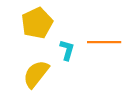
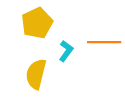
cyan L-shape: moved 1 px left, 1 px down; rotated 20 degrees clockwise
yellow semicircle: rotated 24 degrees counterclockwise
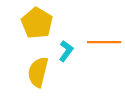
yellow pentagon: rotated 16 degrees counterclockwise
yellow semicircle: moved 2 px right, 2 px up
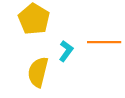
yellow pentagon: moved 3 px left, 4 px up
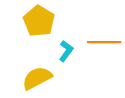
yellow pentagon: moved 5 px right, 2 px down
yellow semicircle: moved 1 px left, 6 px down; rotated 48 degrees clockwise
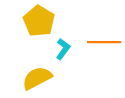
cyan L-shape: moved 3 px left, 2 px up
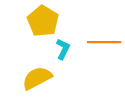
yellow pentagon: moved 4 px right
cyan L-shape: rotated 10 degrees counterclockwise
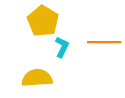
cyan L-shape: moved 1 px left, 2 px up
yellow semicircle: rotated 24 degrees clockwise
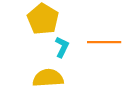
yellow pentagon: moved 2 px up
yellow semicircle: moved 11 px right
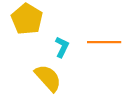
yellow pentagon: moved 16 px left
yellow semicircle: rotated 52 degrees clockwise
